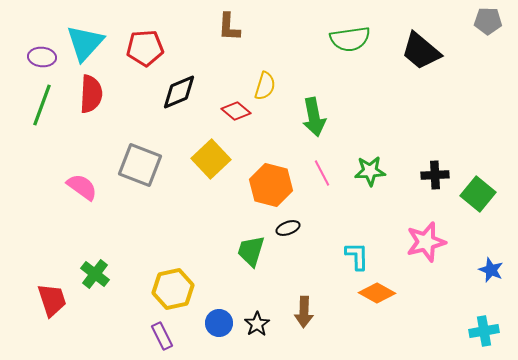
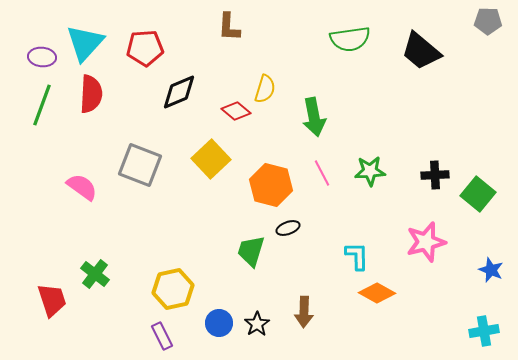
yellow semicircle: moved 3 px down
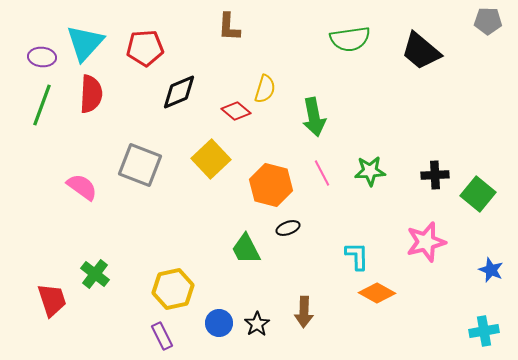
green trapezoid: moved 5 px left, 2 px up; rotated 44 degrees counterclockwise
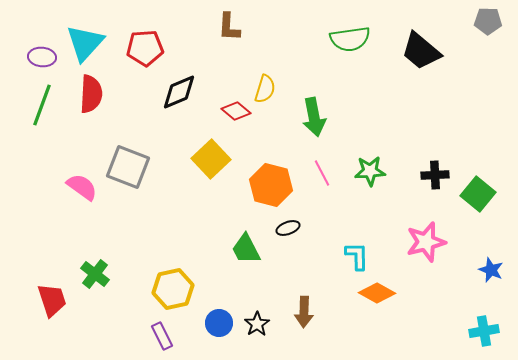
gray square: moved 12 px left, 2 px down
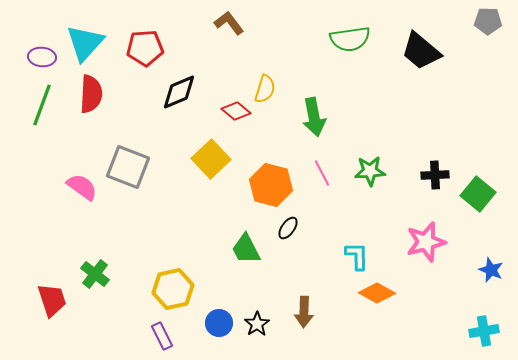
brown L-shape: moved 4 px up; rotated 140 degrees clockwise
black ellipse: rotated 35 degrees counterclockwise
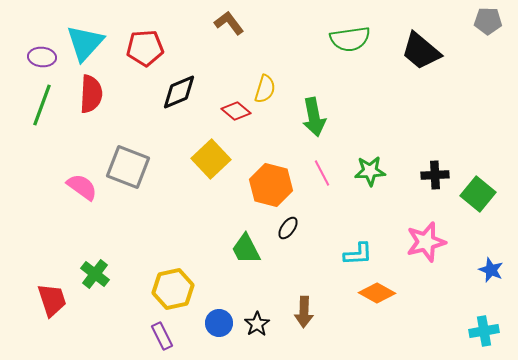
cyan L-shape: moved 1 px right, 2 px up; rotated 88 degrees clockwise
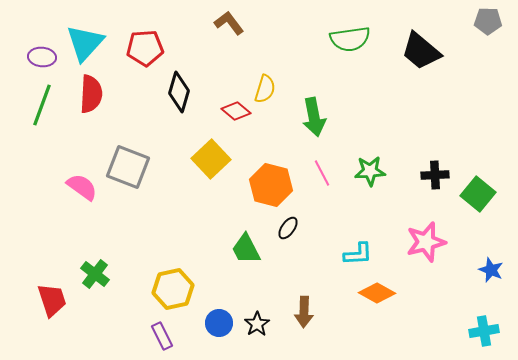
black diamond: rotated 51 degrees counterclockwise
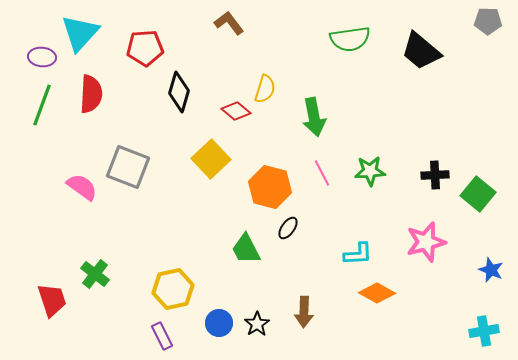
cyan triangle: moved 5 px left, 10 px up
orange hexagon: moved 1 px left, 2 px down
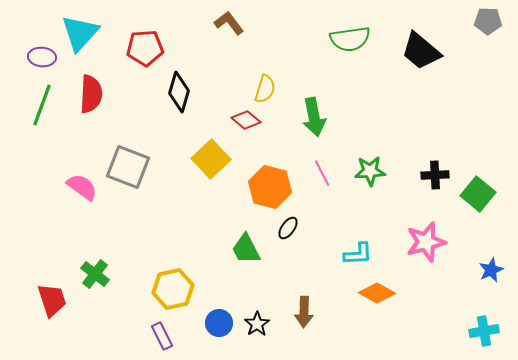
red diamond: moved 10 px right, 9 px down
blue star: rotated 25 degrees clockwise
